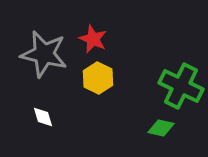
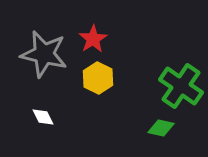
red star: rotated 16 degrees clockwise
green cross: rotated 9 degrees clockwise
white diamond: rotated 10 degrees counterclockwise
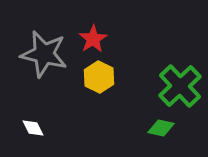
yellow hexagon: moved 1 px right, 1 px up
green cross: moved 1 px left; rotated 12 degrees clockwise
white diamond: moved 10 px left, 11 px down
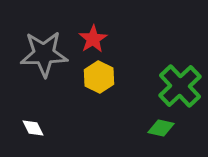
gray star: rotated 15 degrees counterclockwise
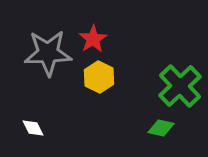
gray star: moved 4 px right, 1 px up
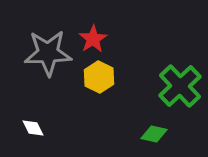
green diamond: moved 7 px left, 6 px down
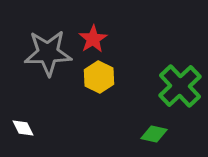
white diamond: moved 10 px left
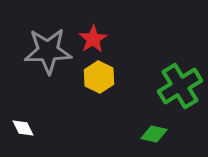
gray star: moved 2 px up
green cross: rotated 12 degrees clockwise
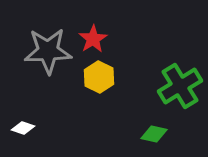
white diamond: rotated 45 degrees counterclockwise
